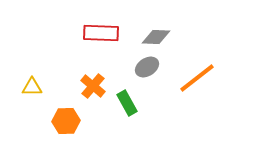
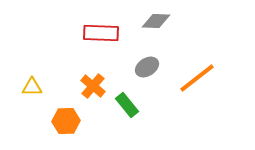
gray diamond: moved 16 px up
green rectangle: moved 2 px down; rotated 10 degrees counterclockwise
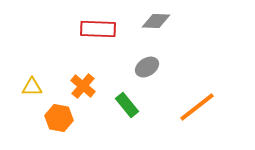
red rectangle: moved 3 px left, 4 px up
orange line: moved 29 px down
orange cross: moved 10 px left
orange hexagon: moved 7 px left, 3 px up; rotated 12 degrees clockwise
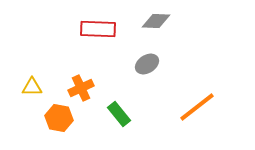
gray ellipse: moved 3 px up
orange cross: moved 2 px left, 2 px down; rotated 25 degrees clockwise
green rectangle: moved 8 px left, 9 px down
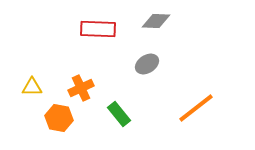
orange line: moved 1 px left, 1 px down
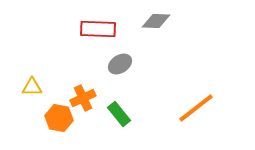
gray ellipse: moved 27 px left
orange cross: moved 2 px right, 10 px down
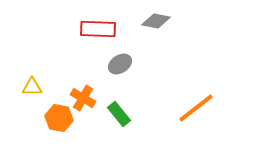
gray diamond: rotated 8 degrees clockwise
orange cross: rotated 35 degrees counterclockwise
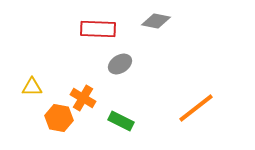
green rectangle: moved 2 px right, 7 px down; rotated 25 degrees counterclockwise
